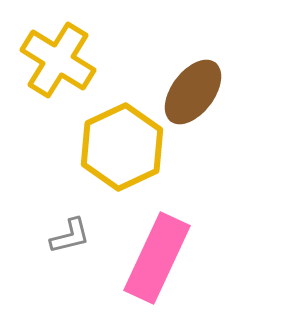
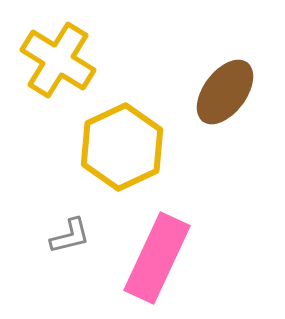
brown ellipse: moved 32 px right
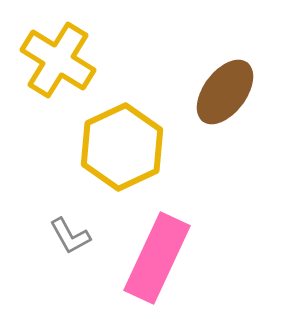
gray L-shape: rotated 75 degrees clockwise
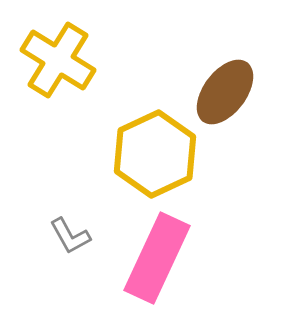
yellow hexagon: moved 33 px right, 7 px down
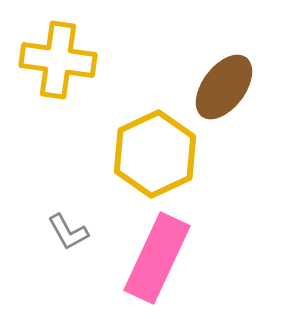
yellow cross: rotated 24 degrees counterclockwise
brown ellipse: moved 1 px left, 5 px up
gray L-shape: moved 2 px left, 4 px up
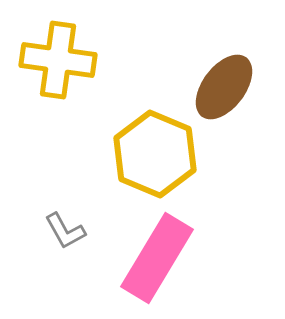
yellow hexagon: rotated 12 degrees counterclockwise
gray L-shape: moved 3 px left, 1 px up
pink rectangle: rotated 6 degrees clockwise
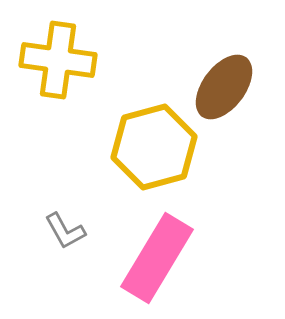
yellow hexagon: moved 1 px left, 7 px up; rotated 22 degrees clockwise
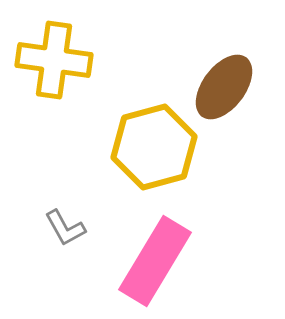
yellow cross: moved 4 px left
gray L-shape: moved 3 px up
pink rectangle: moved 2 px left, 3 px down
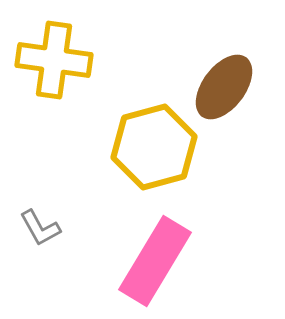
gray L-shape: moved 25 px left
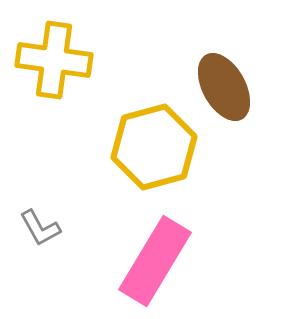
brown ellipse: rotated 66 degrees counterclockwise
